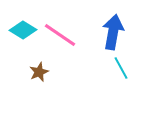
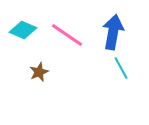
cyan diamond: rotated 8 degrees counterclockwise
pink line: moved 7 px right
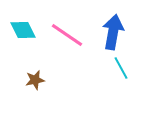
cyan diamond: rotated 40 degrees clockwise
brown star: moved 4 px left, 8 px down; rotated 12 degrees clockwise
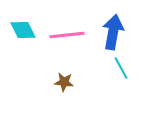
pink line: rotated 40 degrees counterclockwise
brown star: moved 29 px right, 2 px down; rotated 18 degrees clockwise
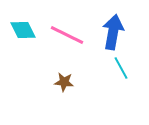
pink line: rotated 32 degrees clockwise
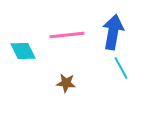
cyan diamond: moved 21 px down
pink line: rotated 32 degrees counterclockwise
brown star: moved 2 px right, 1 px down
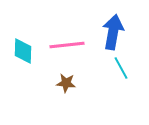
pink line: moved 10 px down
cyan diamond: rotated 28 degrees clockwise
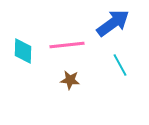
blue arrow: moved 9 px up; rotated 44 degrees clockwise
cyan line: moved 1 px left, 3 px up
brown star: moved 4 px right, 3 px up
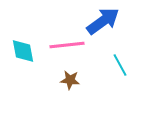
blue arrow: moved 10 px left, 2 px up
cyan diamond: rotated 12 degrees counterclockwise
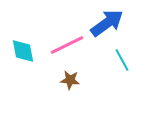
blue arrow: moved 4 px right, 2 px down
pink line: rotated 20 degrees counterclockwise
cyan line: moved 2 px right, 5 px up
